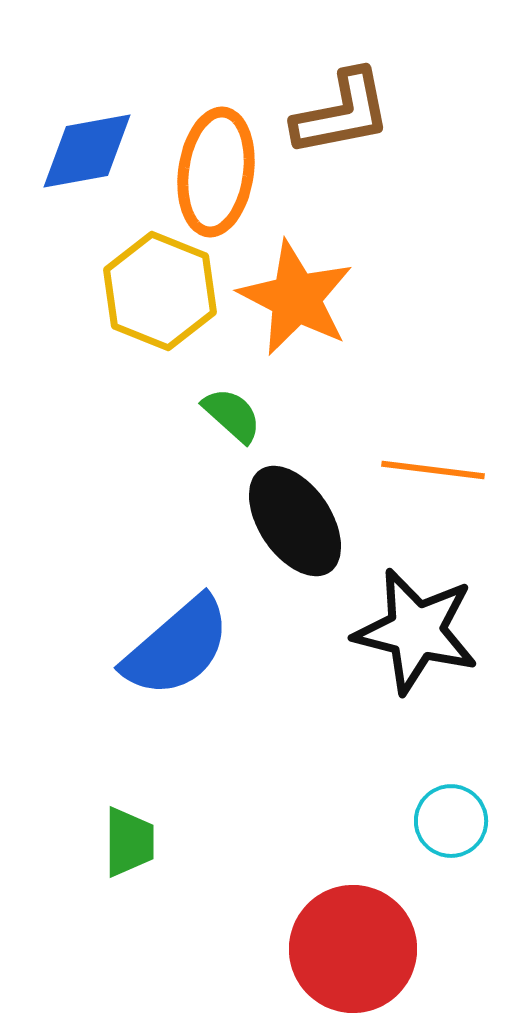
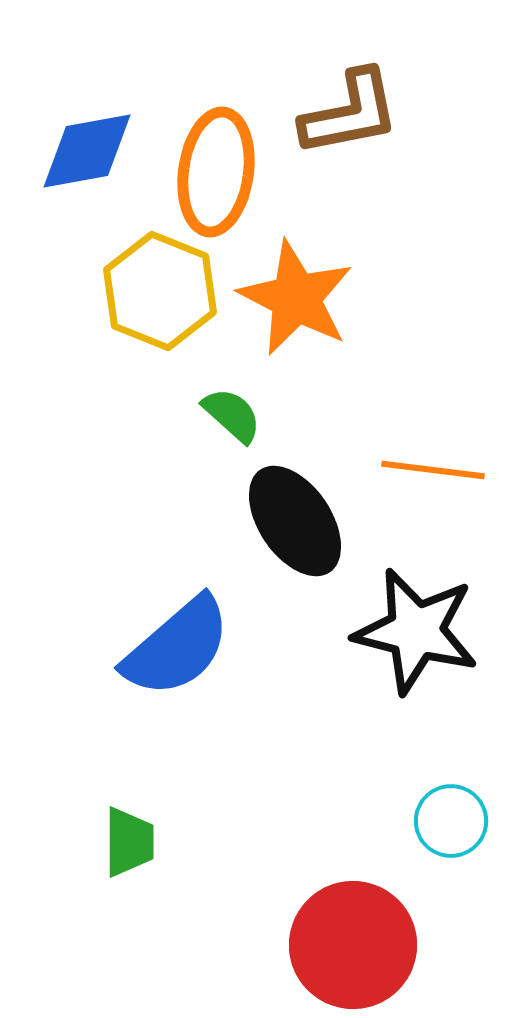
brown L-shape: moved 8 px right
red circle: moved 4 px up
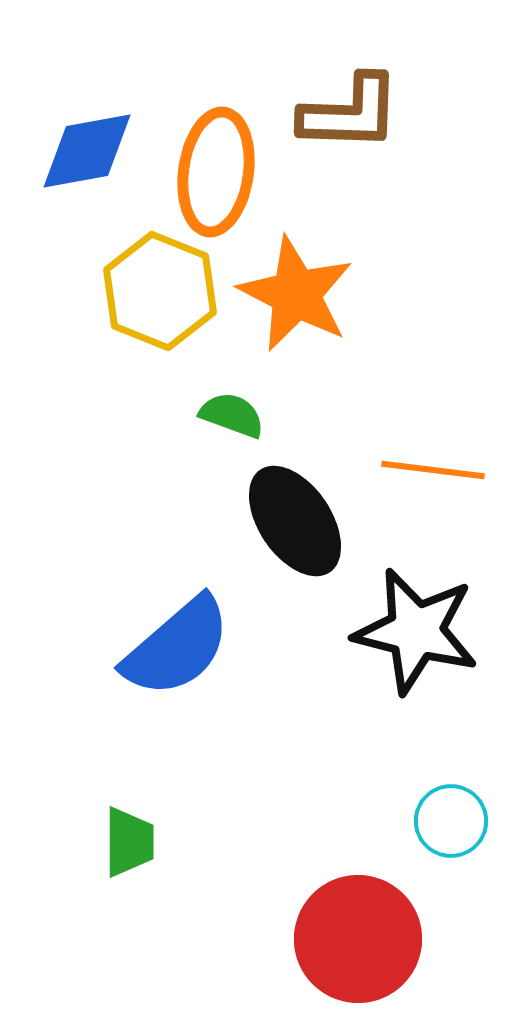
brown L-shape: rotated 13 degrees clockwise
orange star: moved 4 px up
green semicircle: rotated 22 degrees counterclockwise
red circle: moved 5 px right, 6 px up
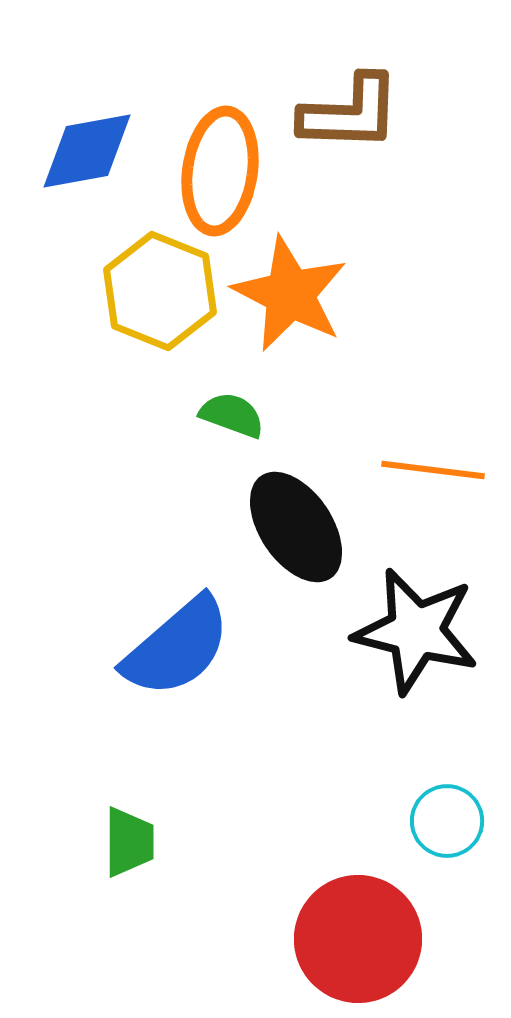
orange ellipse: moved 4 px right, 1 px up
orange star: moved 6 px left
black ellipse: moved 1 px right, 6 px down
cyan circle: moved 4 px left
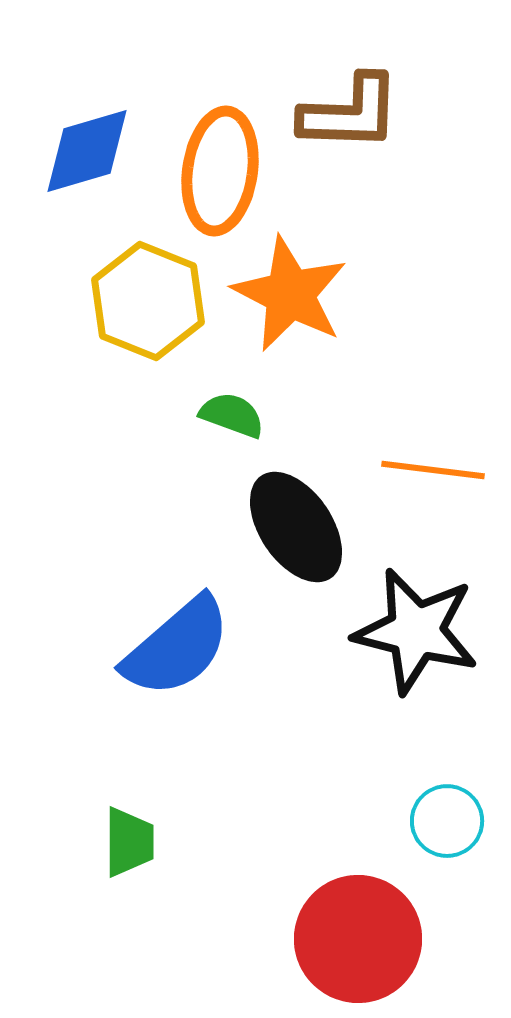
blue diamond: rotated 6 degrees counterclockwise
yellow hexagon: moved 12 px left, 10 px down
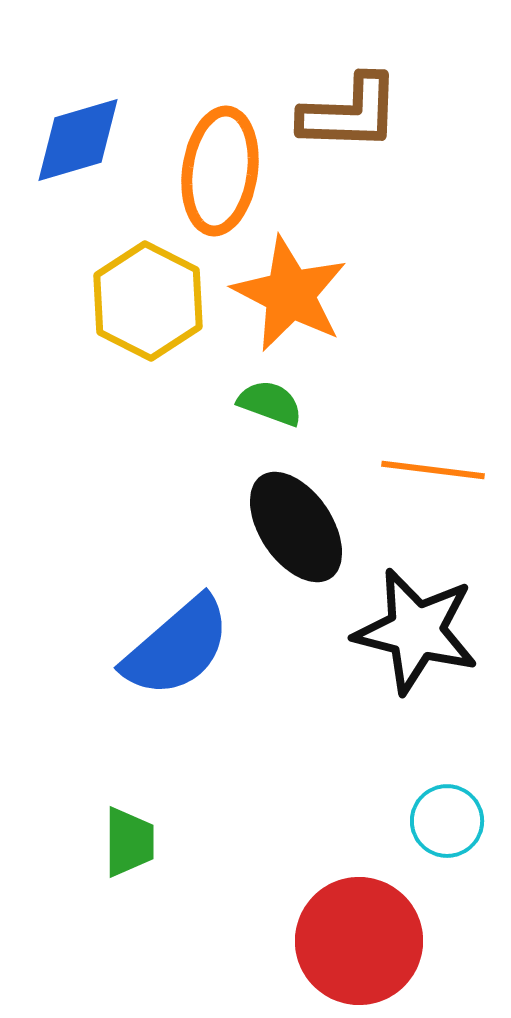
blue diamond: moved 9 px left, 11 px up
yellow hexagon: rotated 5 degrees clockwise
green semicircle: moved 38 px right, 12 px up
red circle: moved 1 px right, 2 px down
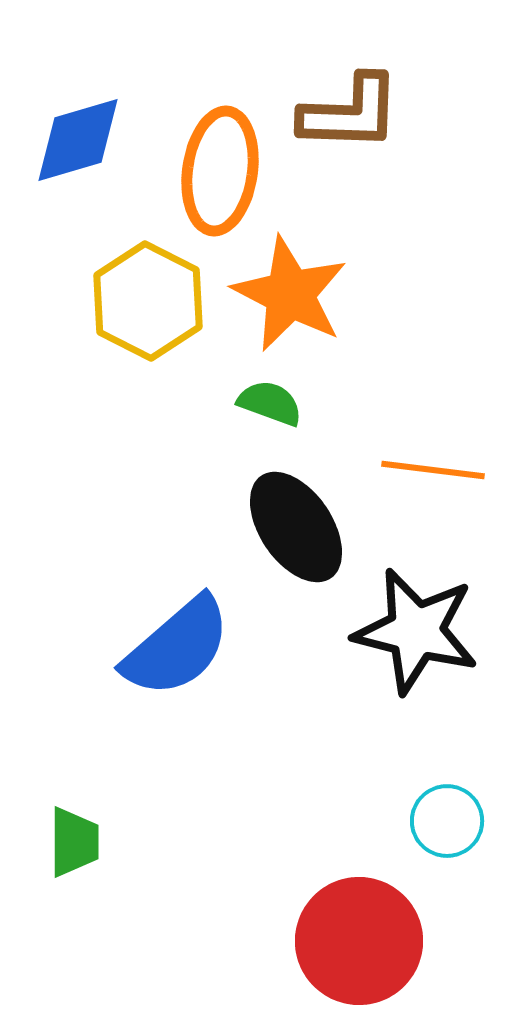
green trapezoid: moved 55 px left
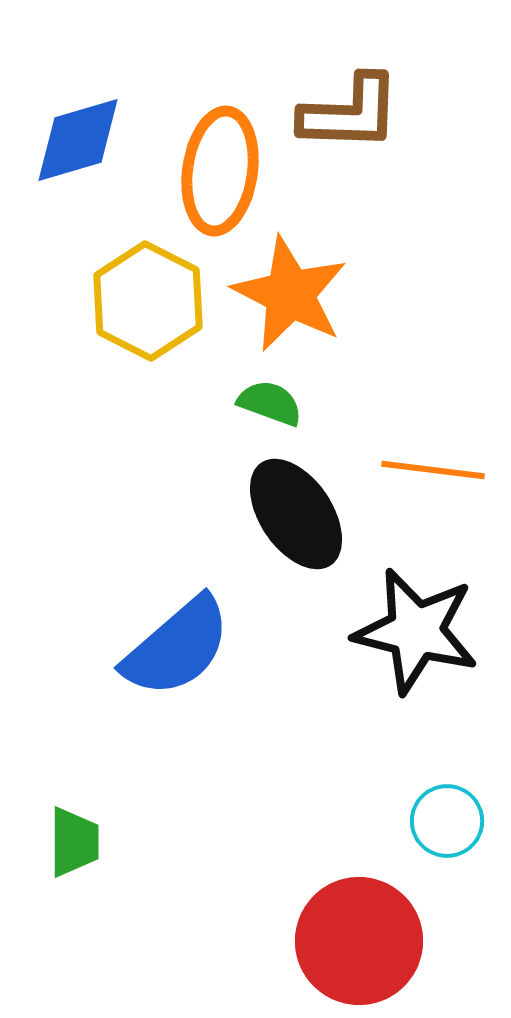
black ellipse: moved 13 px up
